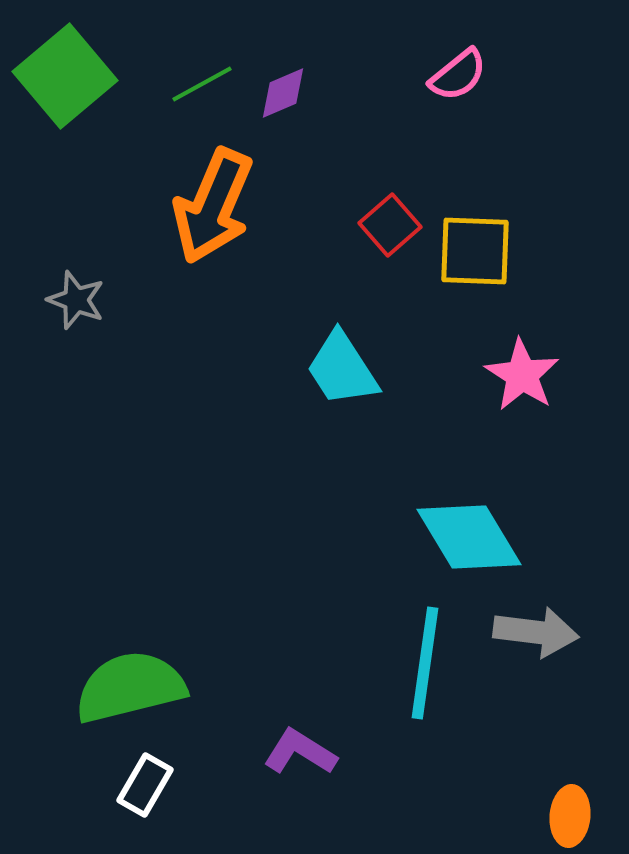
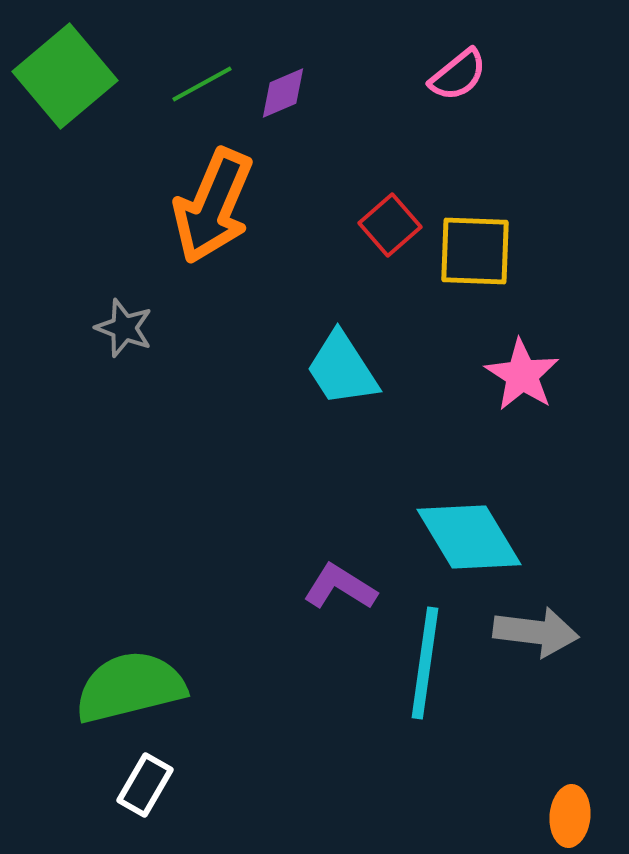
gray star: moved 48 px right, 28 px down
purple L-shape: moved 40 px right, 165 px up
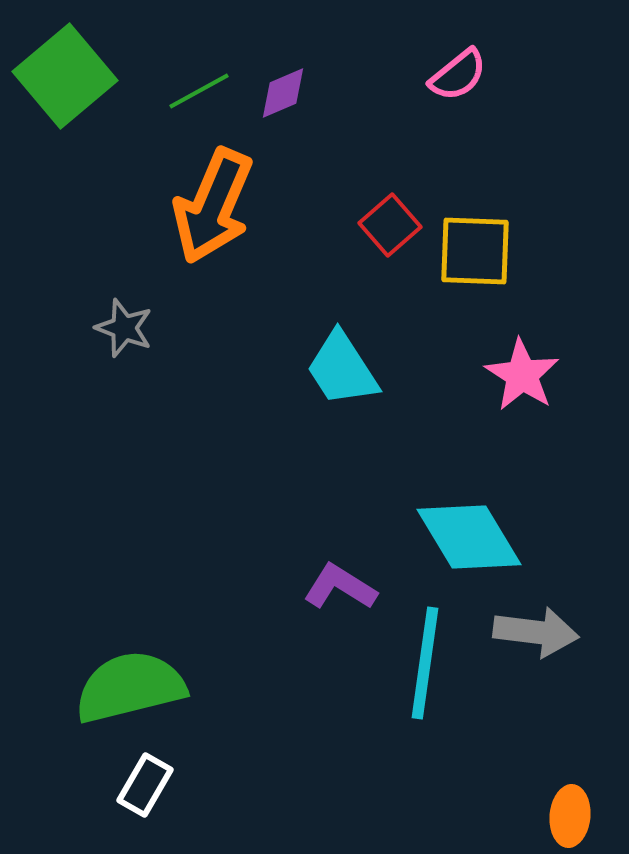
green line: moved 3 px left, 7 px down
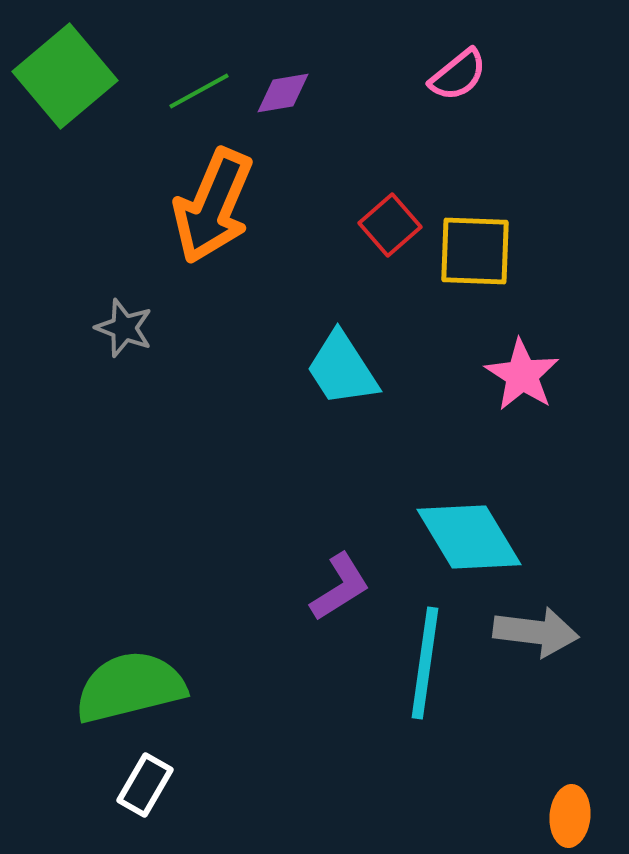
purple diamond: rotated 14 degrees clockwise
purple L-shape: rotated 116 degrees clockwise
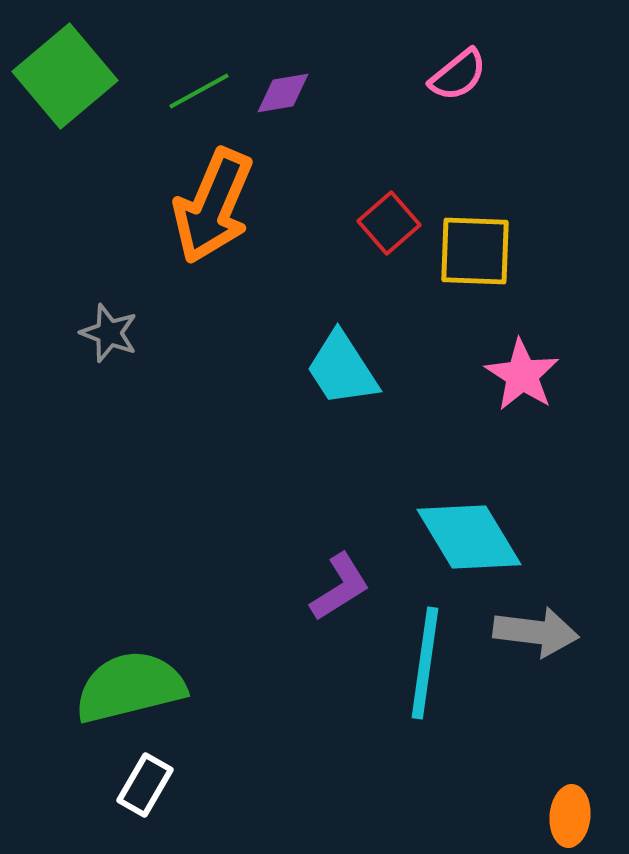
red square: moved 1 px left, 2 px up
gray star: moved 15 px left, 5 px down
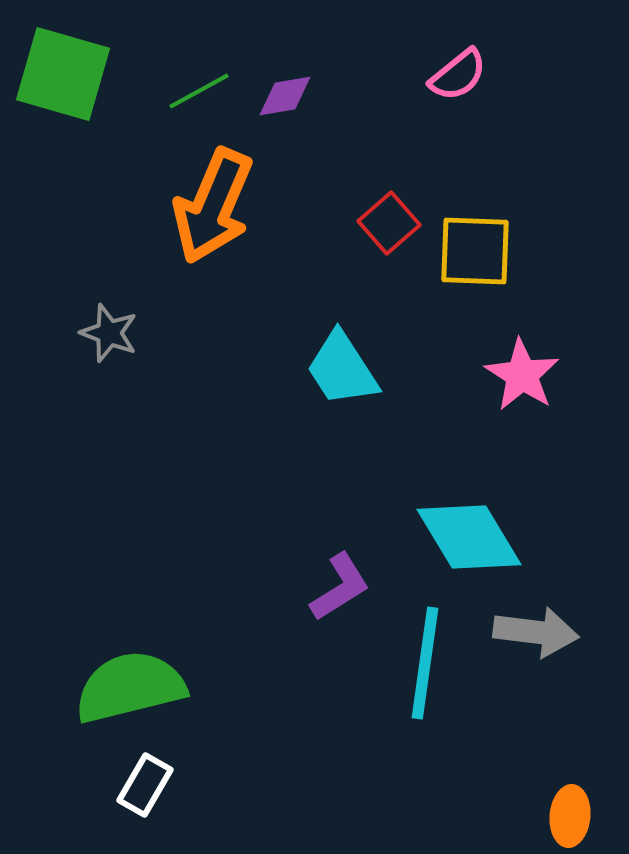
green square: moved 2 px left, 2 px up; rotated 34 degrees counterclockwise
purple diamond: moved 2 px right, 3 px down
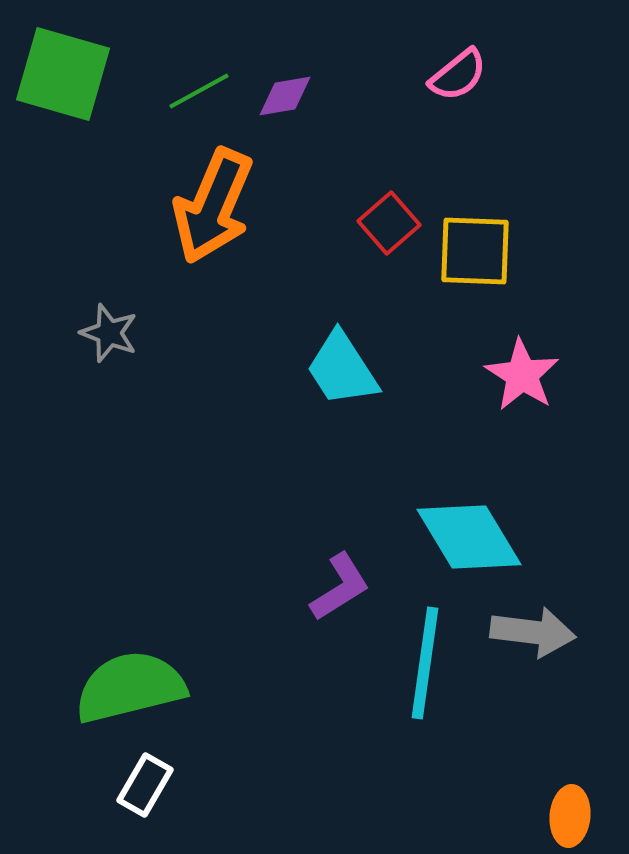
gray arrow: moved 3 px left
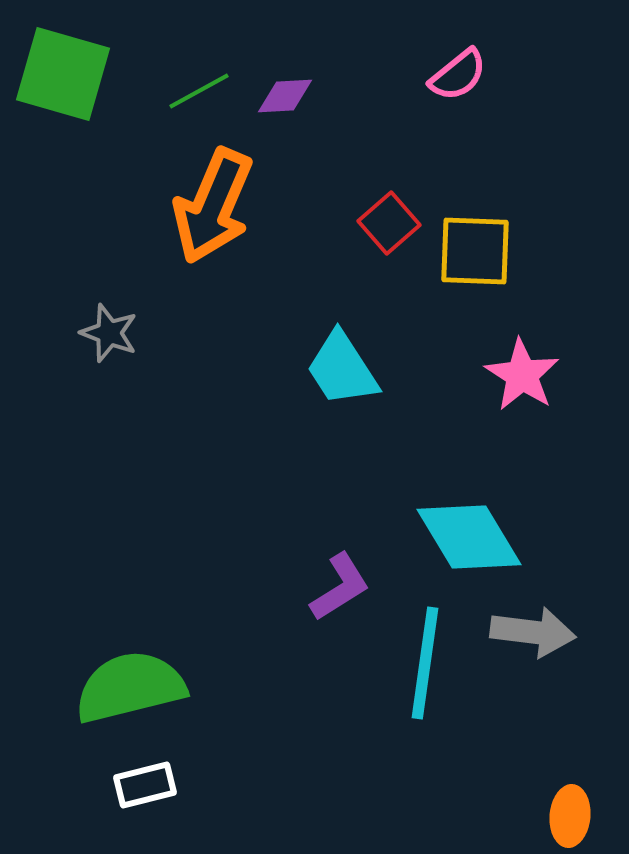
purple diamond: rotated 6 degrees clockwise
white rectangle: rotated 46 degrees clockwise
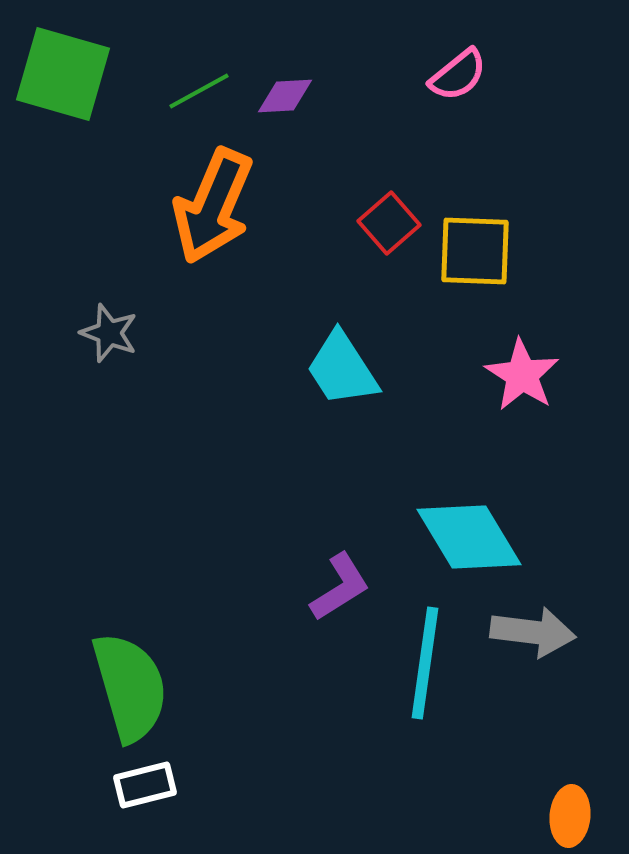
green semicircle: rotated 88 degrees clockwise
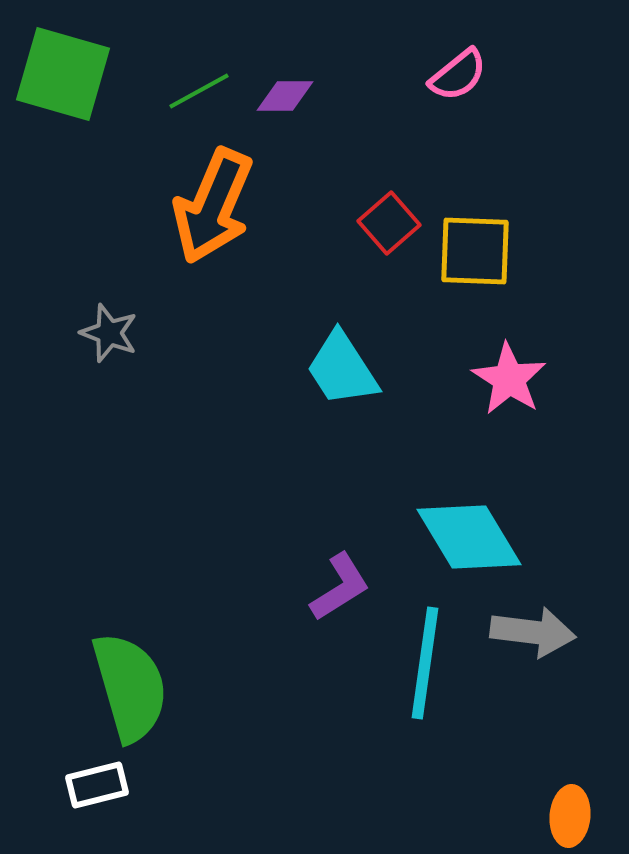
purple diamond: rotated 4 degrees clockwise
pink star: moved 13 px left, 4 px down
white rectangle: moved 48 px left
